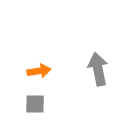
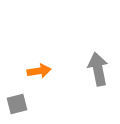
gray square: moved 18 px left; rotated 15 degrees counterclockwise
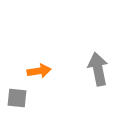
gray square: moved 6 px up; rotated 20 degrees clockwise
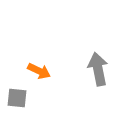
orange arrow: rotated 35 degrees clockwise
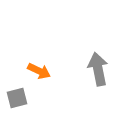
gray square: rotated 20 degrees counterclockwise
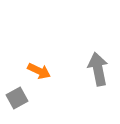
gray square: rotated 15 degrees counterclockwise
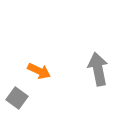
gray square: rotated 25 degrees counterclockwise
